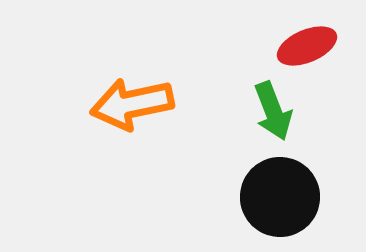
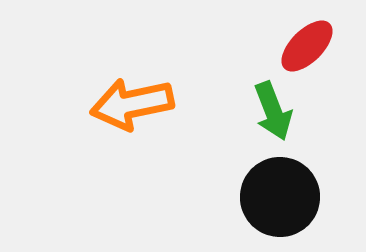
red ellipse: rotated 22 degrees counterclockwise
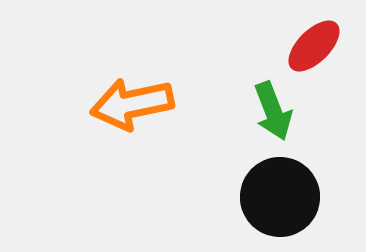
red ellipse: moved 7 px right
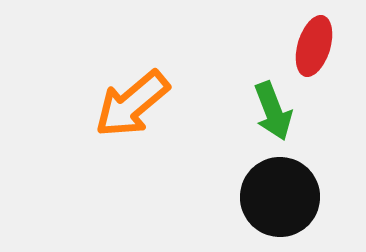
red ellipse: rotated 28 degrees counterclockwise
orange arrow: rotated 28 degrees counterclockwise
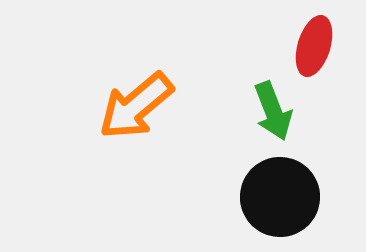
orange arrow: moved 4 px right, 2 px down
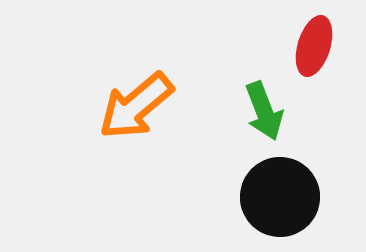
green arrow: moved 9 px left
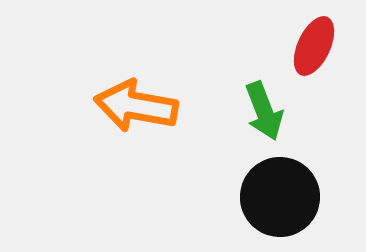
red ellipse: rotated 8 degrees clockwise
orange arrow: rotated 50 degrees clockwise
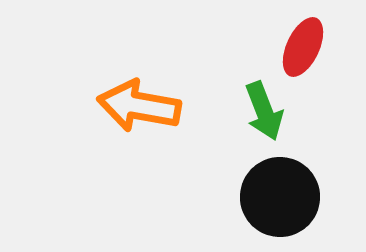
red ellipse: moved 11 px left, 1 px down
orange arrow: moved 3 px right
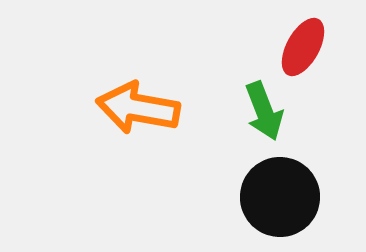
red ellipse: rotated 4 degrees clockwise
orange arrow: moved 1 px left, 2 px down
